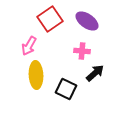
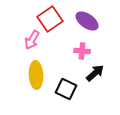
pink arrow: moved 3 px right, 6 px up
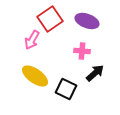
purple ellipse: rotated 15 degrees counterclockwise
yellow ellipse: moved 1 px left, 1 px down; rotated 52 degrees counterclockwise
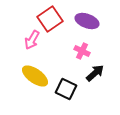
pink cross: rotated 21 degrees clockwise
